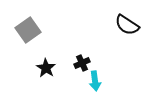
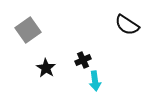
black cross: moved 1 px right, 3 px up
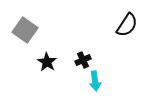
black semicircle: rotated 90 degrees counterclockwise
gray square: moved 3 px left; rotated 20 degrees counterclockwise
black star: moved 1 px right, 6 px up
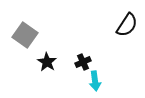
gray square: moved 5 px down
black cross: moved 2 px down
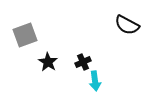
black semicircle: rotated 85 degrees clockwise
gray square: rotated 35 degrees clockwise
black star: moved 1 px right
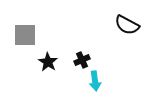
gray square: rotated 20 degrees clockwise
black cross: moved 1 px left, 2 px up
